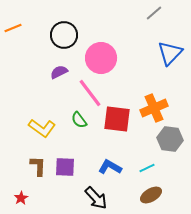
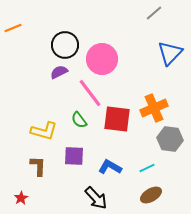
black circle: moved 1 px right, 10 px down
pink circle: moved 1 px right, 1 px down
yellow L-shape: moved 2 px right, 3 px down; rotated 20 degrees counterclockwise
purple square: moved 9 px right, 11 px up
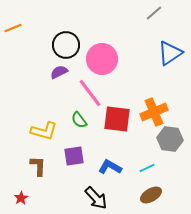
black circle: moved 1 px right
blue triangle: rotated 12 degrees clockwise
orange cross: moved 4 px down
purple square: rotated 10 degrees counterclockwise
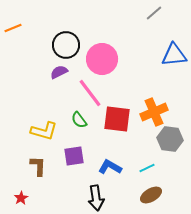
blue triangle: moved 4 px right, 2 px down; rotated 28 degrees clockwise
black arrow: rotated 35 degrees clockwise
